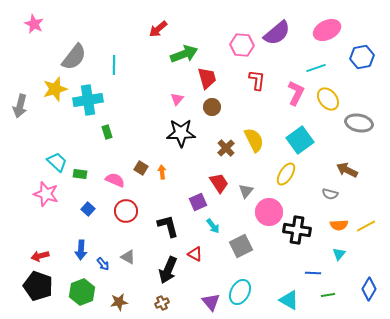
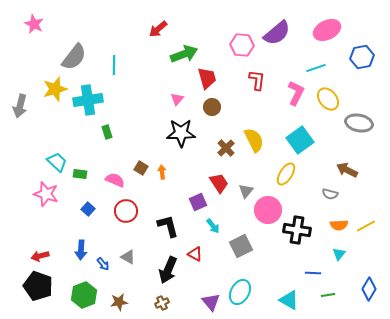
pink circle at (269, 212): moved 1 px left, 2 px up
green hexagon at (82, 292): moved 2 px right, 3 px down
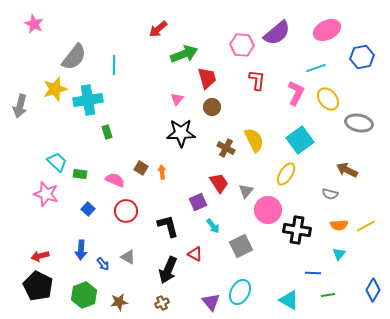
brown cross at (226, 148): rotated 18 degrees counterclockwise
black pentagon at (38, 286): rotated 8 degrees clockwise
blue diamond at (369, 289): moved 4 px right, 1 px down
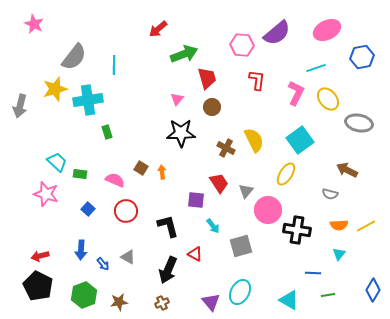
purple square at (198, 202): moved 2 px left, 2 px up; rotated 30 degrees clockwise
gray square at (241, 246): rotated 10 degrees clockwise
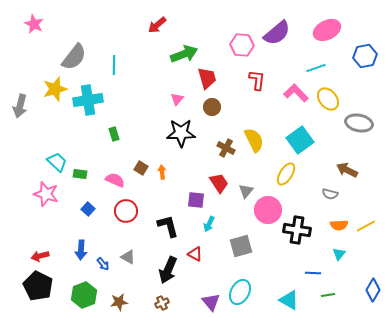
red arrow at (158, 29): moved 1 px left, 4 px up
blue hexagon at (362, 57): moved 3 px right, 1 px up
pink L-shape at (296, 93): rotated 70 degrees counterclockwise
green rectangle at (107, 132): moved 7 px right, 2 px down
cyan arrow at (213, 226): moved 4 px left, 2 px up; rotated 63 degrees clockwise
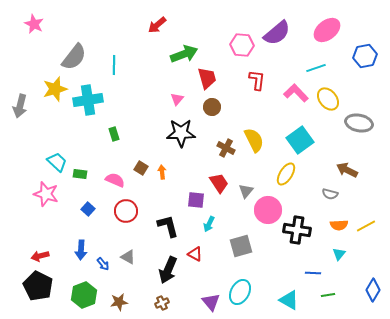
pink ellipse at (327, 30): rotated 12 degrees counterclockwise
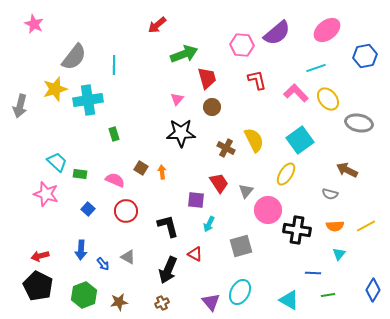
red L-shape at (257, 80): rotated 20 degrees counterclockwise
orange semicircle at (339, 225): moved 4 px left, 1 px down
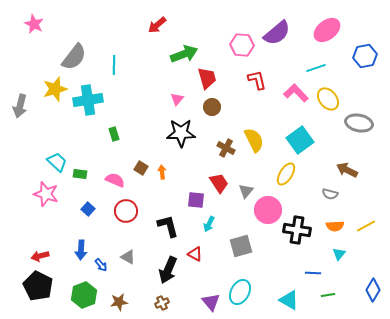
blue arrow at (103, 264): moved 2 px left, 1 px down
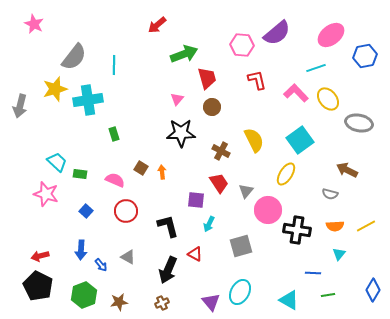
pink ellipse at (327, 30): moved 4 px right, 5 px down
brown cross at (226, 148): moved 5 px left, 3 px down
blue square at (88, 209): moved 2 px left, 2 px down
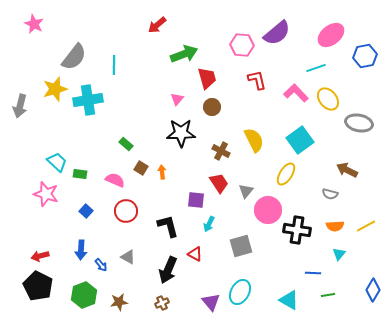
green rectangle at (114, 134): moved 12 px right, 10 px down; rotated 32 degrees counterclockwise
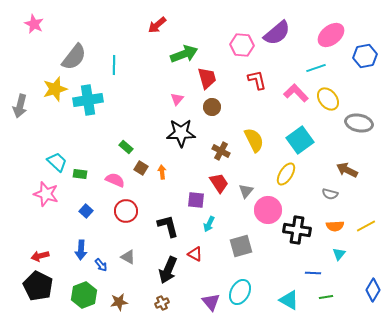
green rectangle at (126, 144): moved 3 px down
green line at (328, 295): moved 2 px left, 2 px down
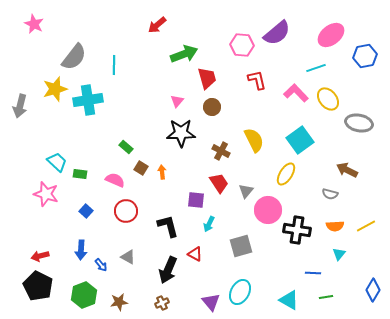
pink triangle at (177, 99): moved 2 px down
